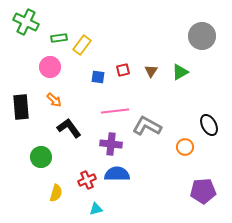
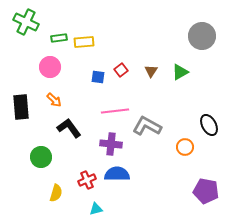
yellow rectangle: moved 2 px right, 3 px up; rotated 48 degrees clockwise
red square: moved 2 px left; rotated 24 degrees counterclockwise
purple pentagon: moved 3 px right; rotated 15 degrees clockwise
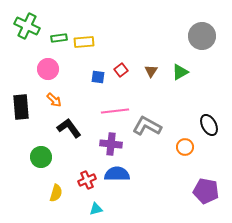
green cross: moved 1 px right, 4 px down
pink circle: moved 2 px left, 2 px down
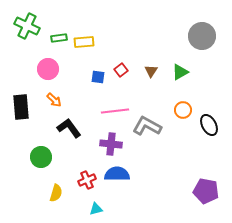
orange circle: moved 2 px left, 37 px up
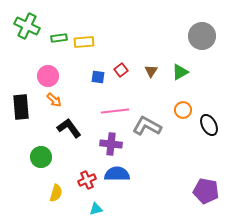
pink circle: moved 7 px down
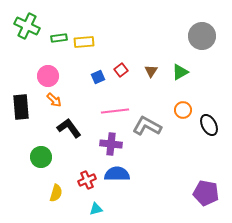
blue square: rotated 32 degrees counterclockwise
purple pentagon: moved 2 px down
